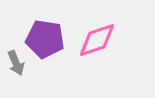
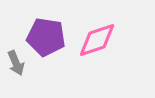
purple pentagon: moved 1 px right, 2 px up
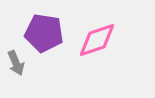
purple pentagon: moved 2 px left, 4 px up
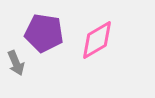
pink diamond: rotated 12 degrees counterclockwise
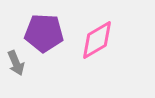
purple pentagon: rotated 6 degrees counterclockwise
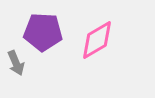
purple pentagon: moved 1 px left, 1 px up
